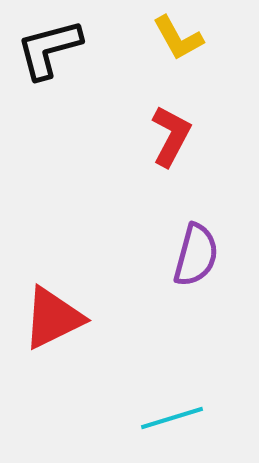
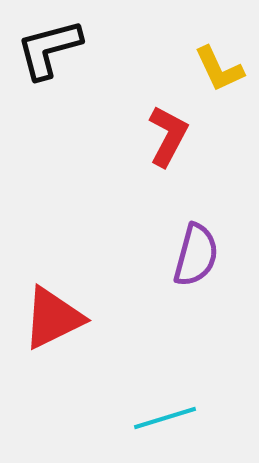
yellow L-shape: moved 41 px right, 31 px down; rotated 4 degrees clockwise
red L-shape: moved 3 px left
cyan line: moved 7 px left
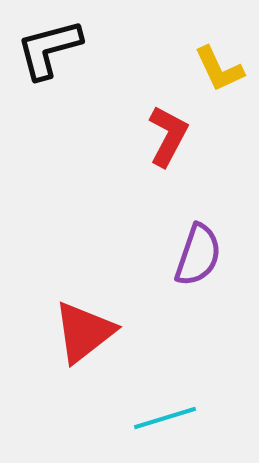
purple semicircle: moved 2 px right; rotated 4 degrees clockwise
red triangle: moved 31 px right, 14 px down; rotated 12 degrees counterclockwise
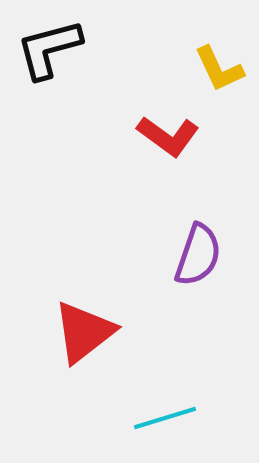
red L-shape: rotated 98 degrees clockwise
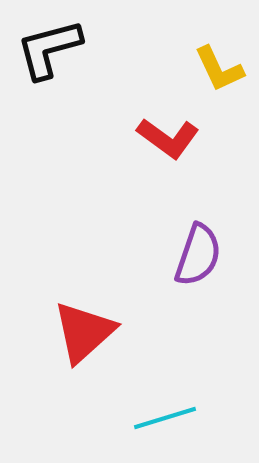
red L-shape: moved 2 px down
red triangle: rotated 4 degrees counterclockwise
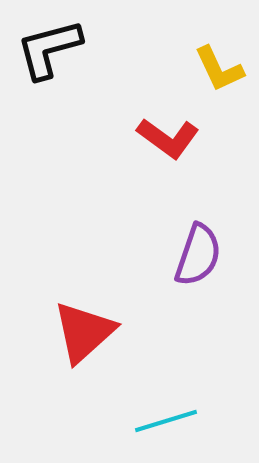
cyan line: moved 1 px right, 3 px down
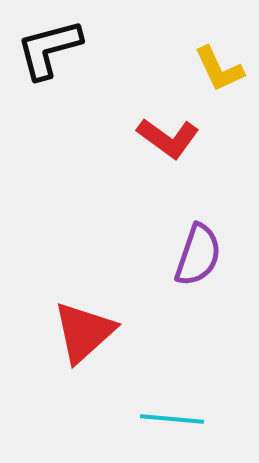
cyan line: moved 6 px right, 2 px up; rotated 22 degrees clockwise
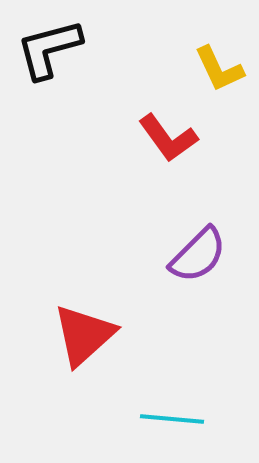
red L-shape: rotated 18 degrees clockwise
purple semicircle: rotated 26 degrees clockwise
red triangle: moved 3 px down
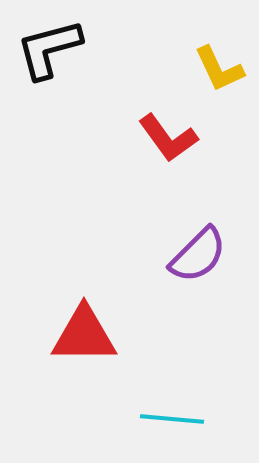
red triangle: rotated 42 degrees clockwise
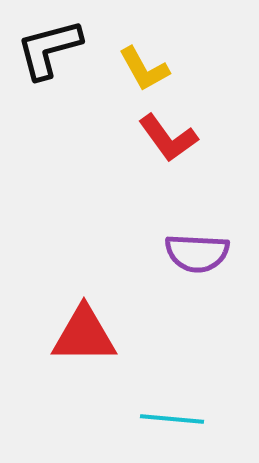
yellow L-shape: moved 75 px left; rotated 4 degrees counterclockwise
purple semicircle: moved 1 px left, 2 px up; rotated 48 degrees clockwise
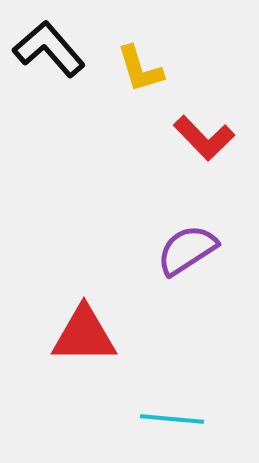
black L-shape: rotated 64 degrees clockwise
yellow L-shape: moved 4 px left; rotated 12 degrees clockwise
red L-shape: moved 36 px right; rotated 8 degrees counterclockwise
purple semicircle: moved 10 px left, 3 px up; rotated 144 degrees clockwise
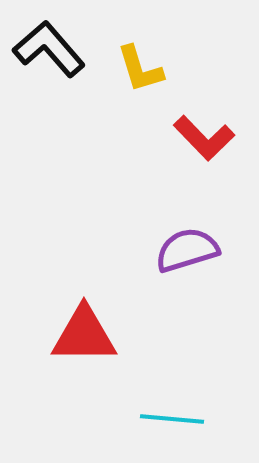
purple semicircle: rotated 16 degrees clockwise
